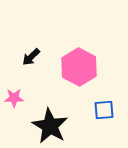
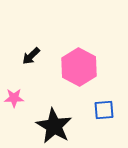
black arrow: moved 1 px up
black star: moved 4 px right
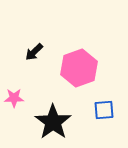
black arrow: moved 3 px right, 4 px up
pink hexagon: moved 1 px down; rotated 12 degrees clockwise
black star: moved 1 px left, 4 px up; rotated 6 degrees clockwise
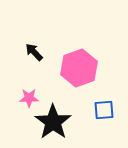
black arrow: rotated 90 degrees clockwise
pink star: moved 15 px right
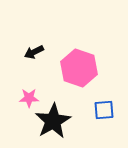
black arrow: rotated 72 degrees counterclockwise
pink hexagon: rotated 21 degrees counterclockwise
black star: moved 1 px up; rotated 6 degrees clockwise
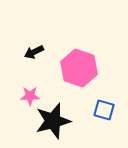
pink star: moved 1 px right, 2 px up
blue square: rotated 20 degrees clockwise
black star: rotated 15 degrees clockwise
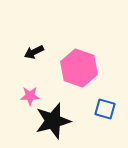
blue square: moved 1 px right, 1 px up
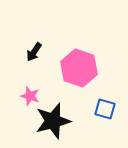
black arrow: rotated 30 degrees counterclockwise
pink star: rotated 18 degrees clockwise
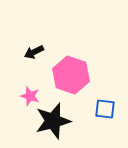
black arrow: rotated 30 degrees clockwise
pink hexagon: moved 8 px left, 7 px down
blue square: rotated 10 degrees counterclockwise
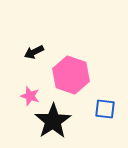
black star: rotated 18 degrees counterclockwise
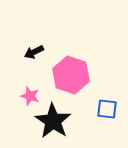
blue square: moved 2 px right
black star: rotated 6 degrees counterclockwise
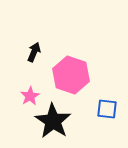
black arrow: rotated 138 degrees clockwise
pink star: rotated 24 degrees clockwise
